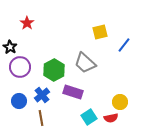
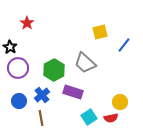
purple circle: moved 2 px left, 1 px down
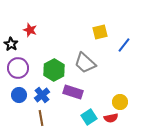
red star: moved 3 px right, 7 px down; rotated 16 degrees counterclockwise
black star: moved 1 px right, 3 px up
blue circle: moved 6 px up
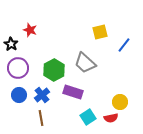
cyan square: moved 1 px left
